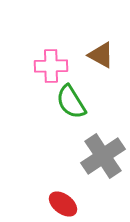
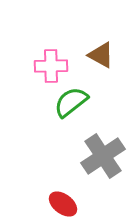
green semicircle: rotated 84 degrees clockwise
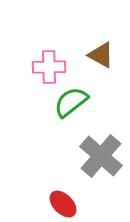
pink cross: moved 2 px left, 1 px down
gray cross: moved 2 px left; rotated 15 degrees counterclockwise
red ellipse: rotated 8 degrees clockwise
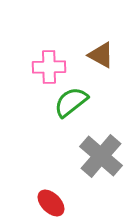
red ellipse: moved 12 px left, 1 px up
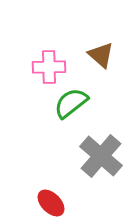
brown triangle: rotated 12 degrees clockwise
green semicircle: moved 1 px down
